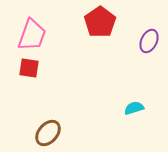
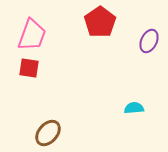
cyan semicircle: rotated 12 degrees clockwise
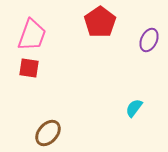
purple ellipse: moved 1 px up
cyan semicircle: rotated 48 degrees counterclockwise
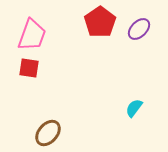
purple ellipse: moved 10 px left, 11 px up; rotated 20 degrees clockwise
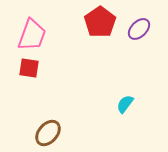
cyan semicircle: moved 9 px left, 4 px up
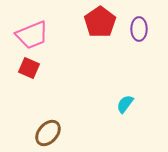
purple ellipse: rotated 45 degrees counterclockwise
pink trapezoid: rotated 48 degrees clockwise
red square: rotated 15 degrees clockwise
